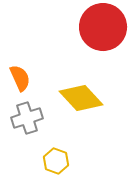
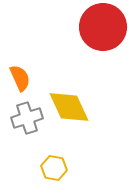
yellow diamond: moved 12 px left, 9 px down; rotated 18 degrees clockwise
yellow hexagon: moved 2 px left, 7 px down; rotated 10 degrees counterclockwise
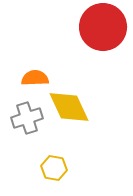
orange semicircle: moved 15 px right; rotated 68 degrees counterclockwise
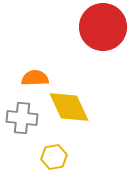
gray cross: moved 5 px left; rotated 24 degrees clockwise
yellow hexagon: moved 11 px up; rotated 20 degrees counterclockwise
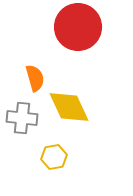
red circle: moved 25 px left
orange semicircle: rotated 76 degrees clockwise
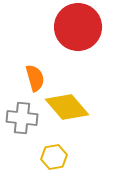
yellow diamond: moved 2 px left; rotated 15 degrees counterclockwise
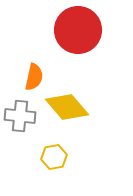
red circle: moved 3 px down
orange semicircle: moved 1 px left, 1 px up; rotated 28 degrees clockwise
gray cross: moved 2 px left, 2 px up
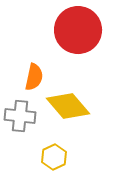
yellow diamond: moved 1 px right, 1 px up
yellow hexagon: rotated 15 degrees counterclockwise
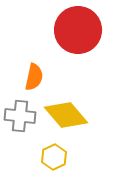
yellow diamond: moved 2 px left, 9 px down
